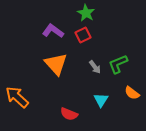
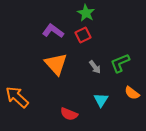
green L-shape: moved 2 px right, 1 px up
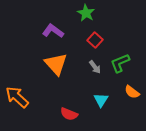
red square: moved 12 px right, 5 px down; rotated 21 degrees counterclockwise
orange semicircle: moved 1 px up
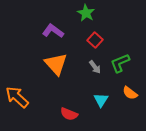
orange semicircle: moved 2 px left, 1 px down
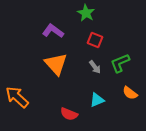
red square: rotated 21 degrees counterclockwise
cyan triangle: moved 4 px left; rotated 35 degrees clockwise
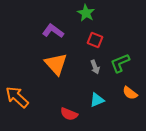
gray arrow: rotated 16 degrees clockwise
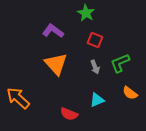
orange arrow: moved 1 px right, 1 px down
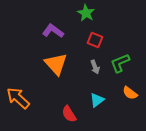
cyan triangle: rotated 14 degrees counterclockwise
red semicircle: rotated 36 degrees clockwise
